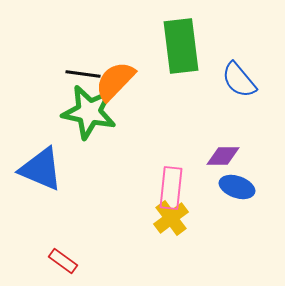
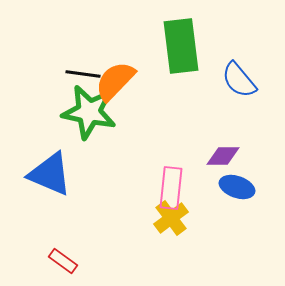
blue triangle: moved 9 px right, 5 px down
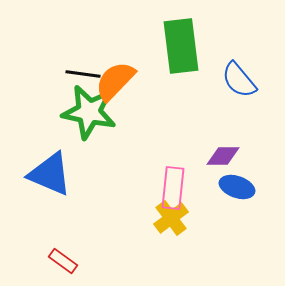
pink rectangle: moved 2 px right
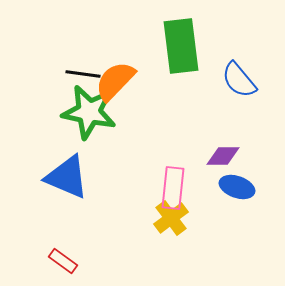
blue triangle: moved 17 px right, 3 px down
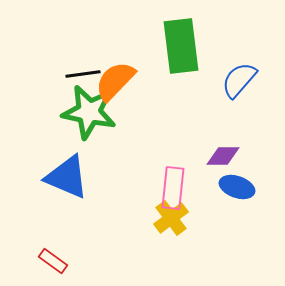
black line: rotated 16 degrees counterclockwise
blue semicircle: rotated 81 degrees clockwise
red rectangle: moved 10 px left
